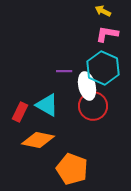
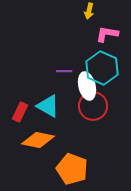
yellow arrow: moved 14 px left; rotated 105 degrees counterclockwise
cyan hexagon: moved 1 px left
cyan triangle: moved 1 px right, 1 px down
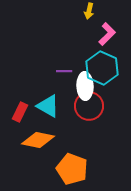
pink L-shape: rotated 125 degrees clockwise
white ellipse: moved 2 px left; rotated 12 degrees clockwise
red circle: moved 4 px left
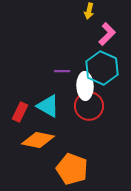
purple line: moved 2 px left
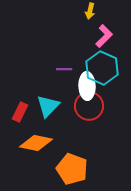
yellow arrow: moved 1 px right
pink L-shape: moved 3 px left, 2 px down
purple line: moved 2 px right, 2 px up
white ellipse: moved 2 px right
cyan triangle: rotated 45 degrees clockwise
orange diamond: moved 2 px left, 3 px down
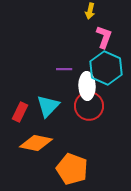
pink L-shape: moved 1 px down; rotated 25 degrees counterclockwise
cyan hexagon: moved 4 px right
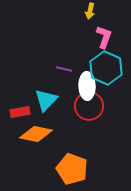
purple line: rotated 14 degrees clockwise
cyan triangle: moved 2 px left, 6 px up
red rectangle: rotated 54 degrees clockwise
orange diamond: moved 9 px up
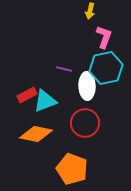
cyan hexagon: rotated 24 degrees clockwise
cyan triangle: moved 1 px left, 1 px down; rotated 25 degrees clockwise
red circle: moved 4 px left, 17 px down
red rectangle: moved 7 px right, 17 px up; rotated 18 degrees counterclockwise
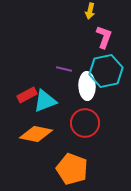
cyan hexagon: moved 3 px down
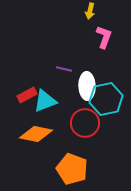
cyan hexagon: moved 28 px down
